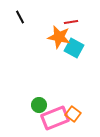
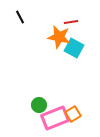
orange square: rotated 21 degrees clockwise
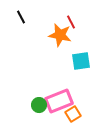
black line: moved 1 px right
red line: rotated 72 degrees clockwise
orange star: moved 1 px right, 2 px up
cyan square: moved 7 px right, 13 px down; rotated 36 degrees counterclockwise
pink rectangle: moved 4 px right, 17 px up
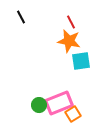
orange star: moved 9 px right, 6 px down
pink rectangle: moved 2 px down
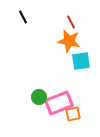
black line: moved 2 px right
green circle: moved 8 px up
orange square: rotated 21 degrees clockwise
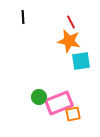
black line: rotated 24 degrees clockwise
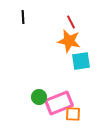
orange square: rotated 14 degrees clockwise
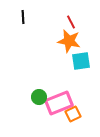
orange square: rotated 28 degrees counterclockwise
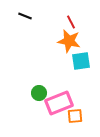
black line: moved 2 px right, 1 px up; rotated 64 degrees counterclockwise
green circle: moved 4 px up
orange square: moved 2 px right, 2 px down; rotated 21 degrees clockwise
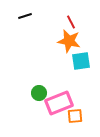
black line: rotated 40 degrees counterclockwise
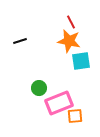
black line: moved 5 px left, 25 px down
green circle: moved 5 px up
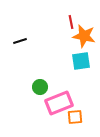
red line: rotated 16 degrees clockwise
orange star: moved 15 px right, 5 px up
green circle: moved 1 px right, 1 px up
orange square: moved 1 px down
